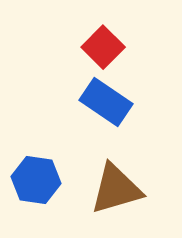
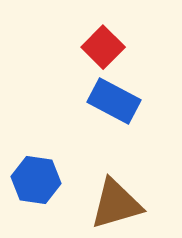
blue rectangle: moved 8 px right, 1 px up; rotated 6 degrees counterclockwise
brown triangle: moved 15 px down
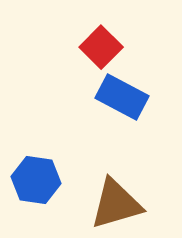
red square: moved 2 px left
blue rectangle: moved 8 px right, 4 px up
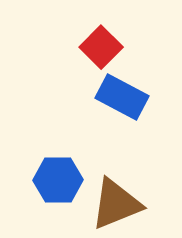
blue hexagon: moved 22 px right; rotated 9 degrees counterclockwise
brown triangle: rotated 6 degrees counterclockwise
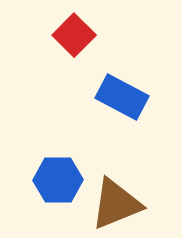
red square: moved 27 px left, 12 px up
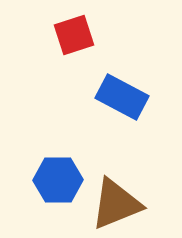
red square: rotated 27 degrees clockwise
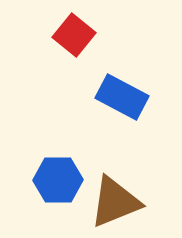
red square: rotated 33 degrees counterclockwise
brown triangle: moved 1 px left, 2 px up
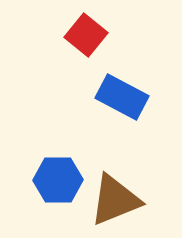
red square: moved 12 px right
brown triangle: moved 2 px up
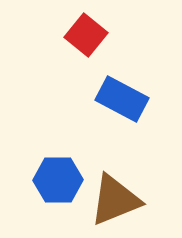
blue rectangle: moved 2 px down
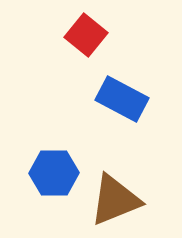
blue hexagon: moved 4 px left, 7 px up
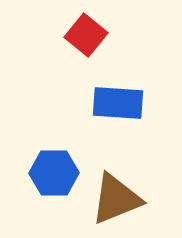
blue rectangle: moved 4 px left, 4 px down; rotated 24 degrees counterclockwise
brown triangle: moved 1 px right, 1 px up
